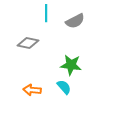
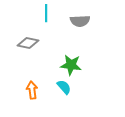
gray semicircle: moved 5 px right; rotated 24 degrees clockwise
orange arrow: rotated 78 degrees clockwise
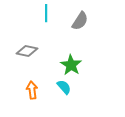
gray semicircle: rotated 54 degrees counterclockwise
gray diamond: moved 1 px left, 8 px down
green star: rotated 25 degrees clockwise
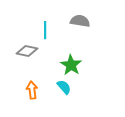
cyan line: moved 1 px left, 17 px down
gray semicircle: rotated 114 degrees counterclockwise
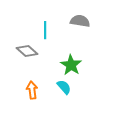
gray diamond: rotated 30 degrees clockwise
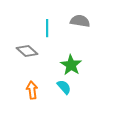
cyan line: moved 2 px right, 2 px up
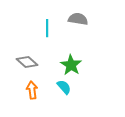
gray semicircle: moved 2 px left, 2 px up
gray diamond: moved 11 px down
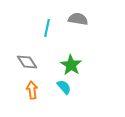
cyan line: rotated 12 degrees clockwise
gray diamond: rotated 15 degrees clockwise
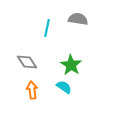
cyan semicircle: rotated 14 degrees counterclockwise
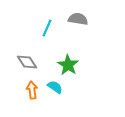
cyan line: rotated 12 degrees clockwise
green star: moved 3 px left
cyan semicircle: moved 9 px left
